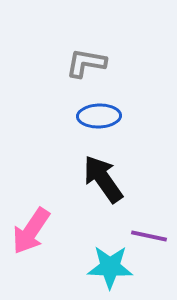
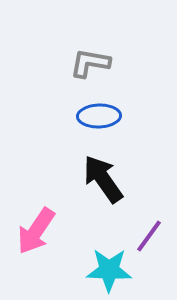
gray L-shape: moved 4 px right
pink arrow: moved 5 px right
purple line: rotated 66 degrees counterclockwise
cyan star: moved 1 px left, 3 px down
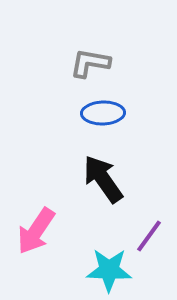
blue ellipse: moved 4 px right, 3 px up
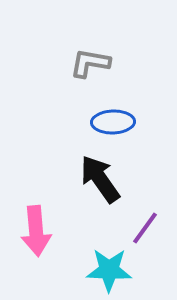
blue ellipse: moved 10 px right, 9 px down
black arrow: moved 3 px left
pink arrow: rotated 39 degrees counterclockwise
purple line: moved 4 px left, 8 px up
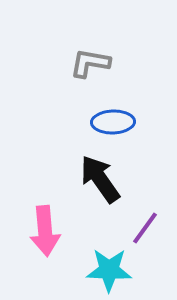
pink arrow: moved 9 px right
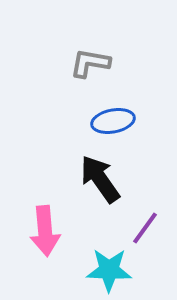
blue ellipse: moved 1 px up; rotated 9 degrees counterclockwise
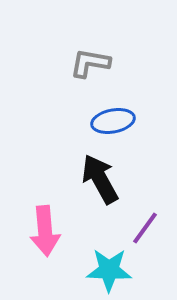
black arrow: rotated 6 degrees clockwise
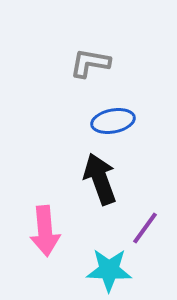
black arrow: rotated 9 degrees clockwise
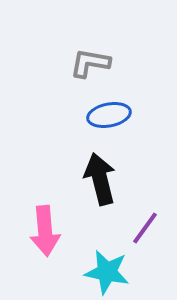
blue ellipse: moved 4 px left, 6 px up
black arrow: rotated 6 degrees clockwise
cyan star: moved 2 px left, 2 px down; rotated 9 degrees clockwise
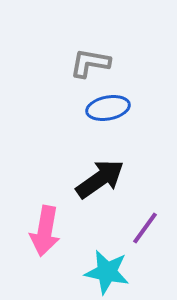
blue ellipse: moved 1 px left, 7 px up
black arrow: rotated 69 degrees clockwise
pink arrow: rotated 15 degrees clockwise
